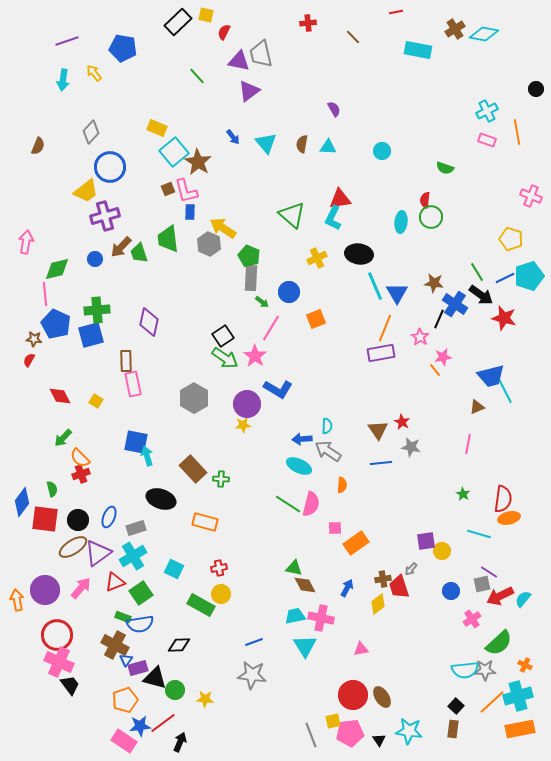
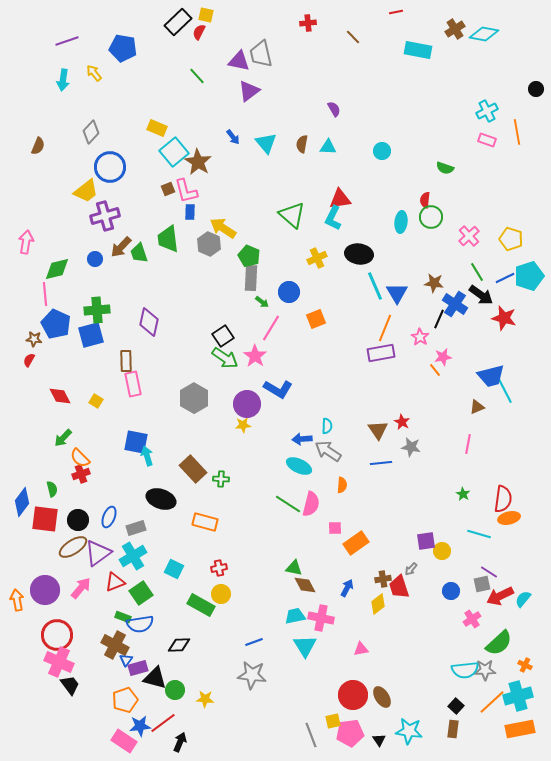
red semicircle at (224, 32): moved 25 px left
pink cross at (531, 196): moved 62 px left, 40 px down; rotated 25 degrees clockwise
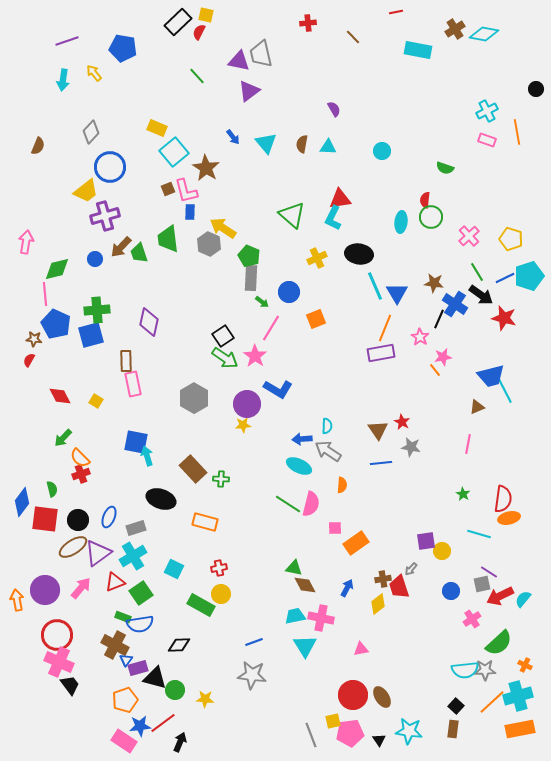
brown star at (198, 162): moved 8 px right, 6 px down
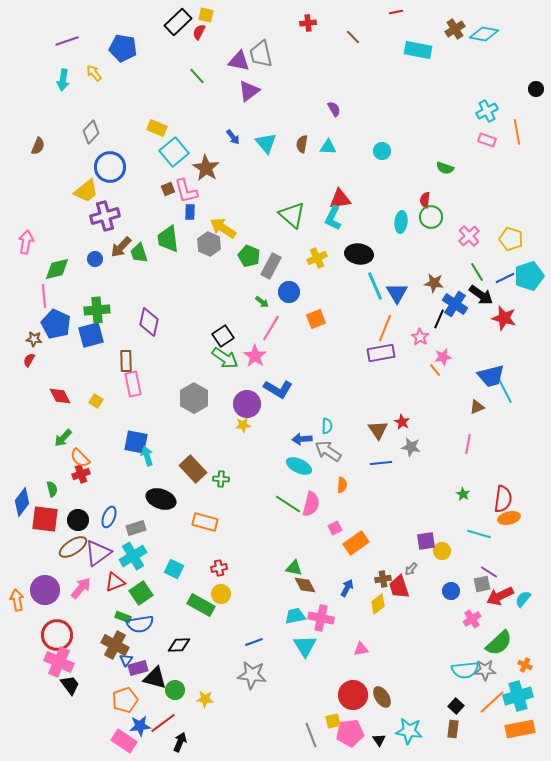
gray rectangle at (251, 278): moved 20 px right, 12 px up; rotated 25 degrees clockwise
pink line at (45, 294): moved 1 px left, 2 px down
pink square at (335, 528): rotated 24 degrees counterclockwise
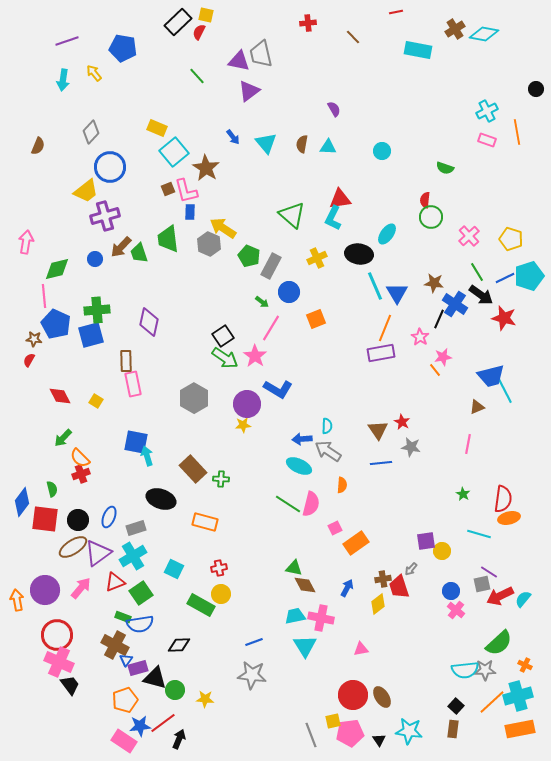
cyan ellipse at (401, 222): moved 14 px left, 12 px down; rotated 30 degrees clockwise
pink cross at (472, 619): moved 16 px left, 9 px up; rotated 18 degrees counterclockwise
black arrow at (180, 742): moved 1 px left, 3 px up
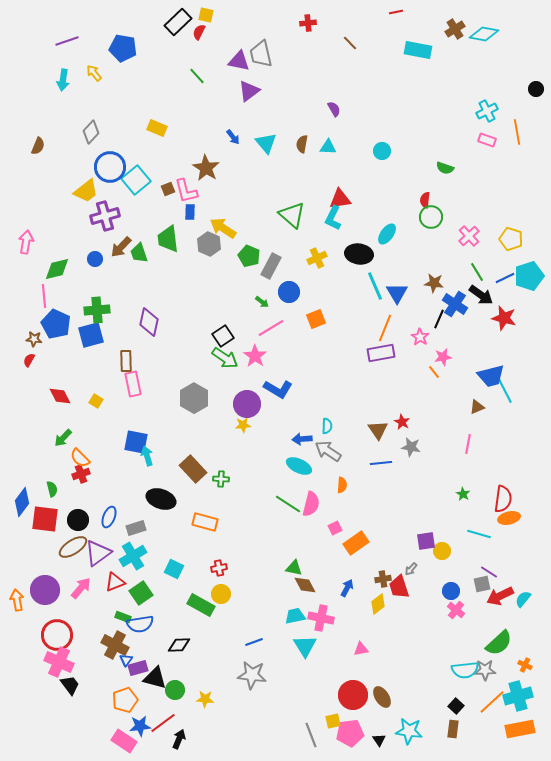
brown line at (353, 37): moved 3 px left, 6 px down
cyan square at (174, 152): moved 38 px left, 28 px down
pink line at (271, 328): rotated 28 degrees clockwise
orange line at (435, 370): moved 1 px left, 2 px down
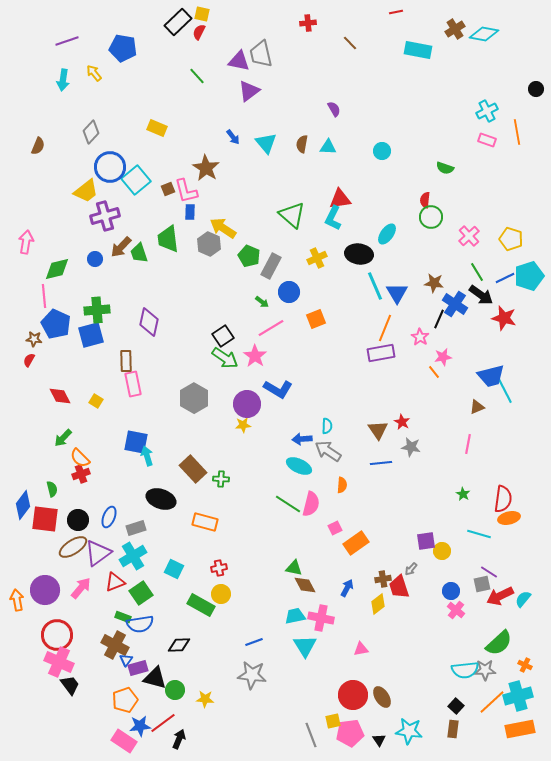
yellow square at (206, 15): moved 4 px left, 1 px up
blue diamond at (22, 502): moved 1 px right, 3 px down
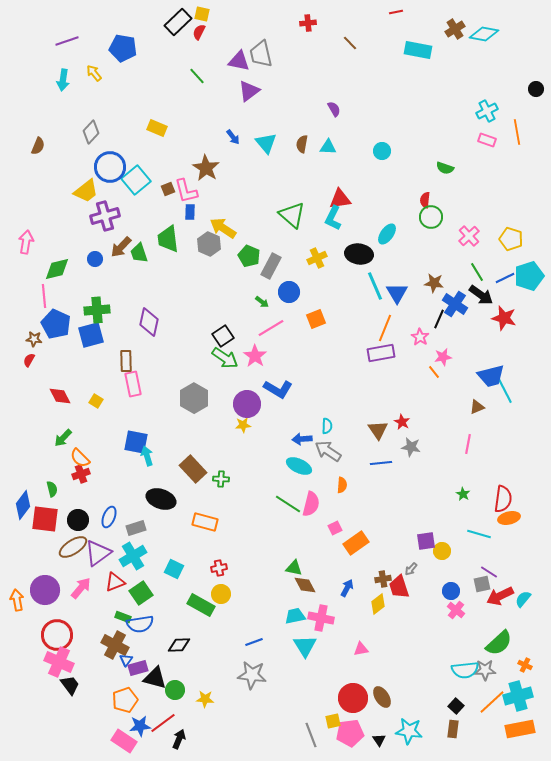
red circle at (353, 695): moved 3 px down
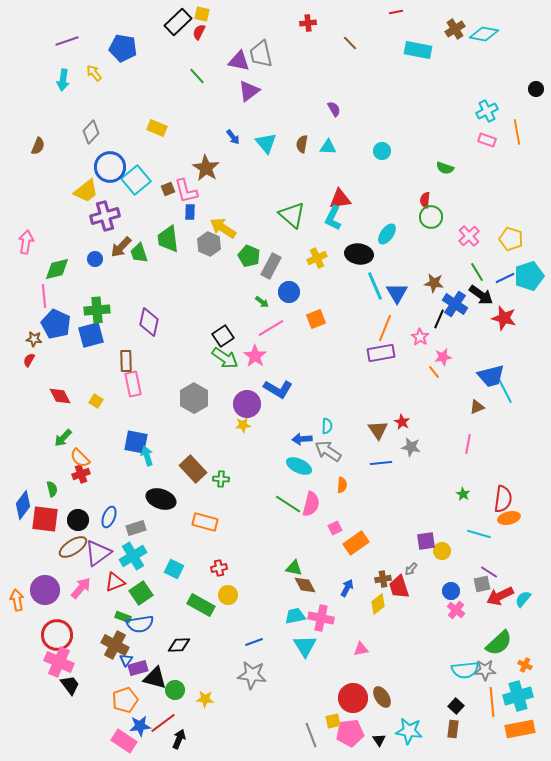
yellow circle at (221, 594): moved 7 px right, 1 px down
orange line at (492, 702): rotated 52 degrees counterclockwise
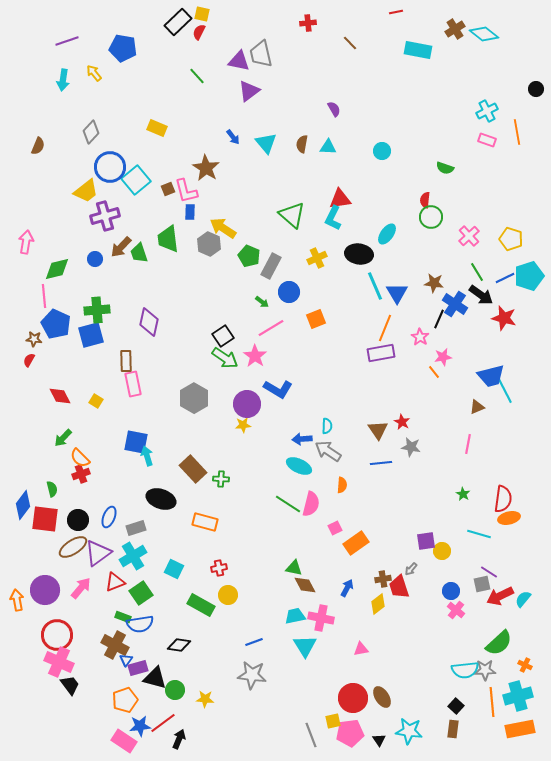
cyan diamond at (484, 34): rotated 28 degrees clockwise
black diamond at (179, 645): rotated 10 degrees clockwise
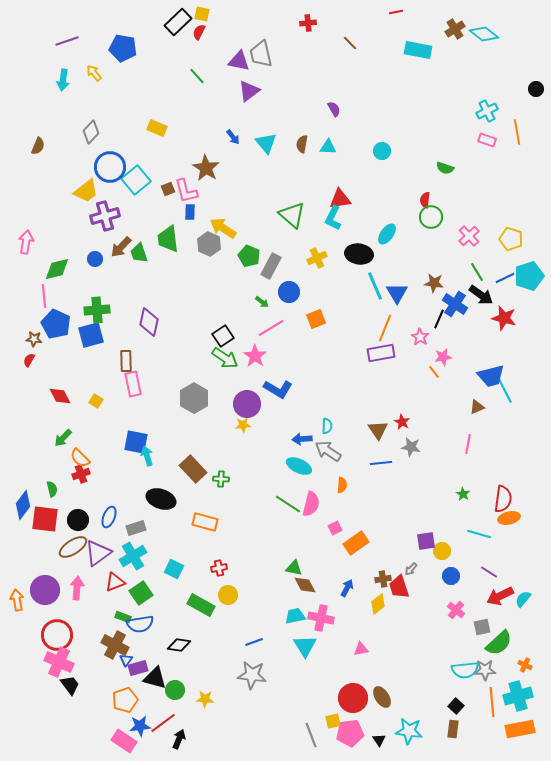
gray square at (482, 584): moved 43 px down
pink arrow at (81, 588): moved 4 px left; rotated 35 degrees counterclockwise
blue circle at (451, 591): moved 15 px up
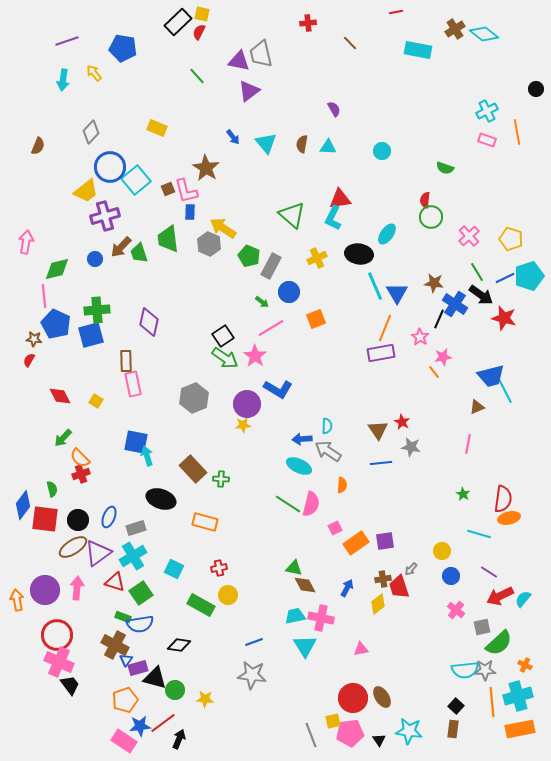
gray hexagon at (194, 398): rotated 8 degrees clockwise
purple square at (426, 541): moved 41 px left
red triangle at (115, 582): rotated 40 degrees clockwise
